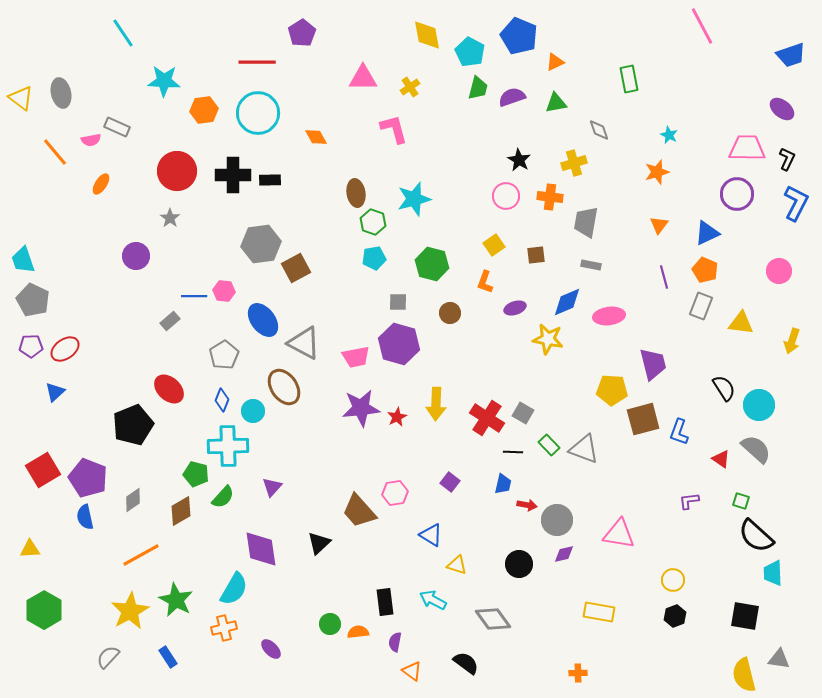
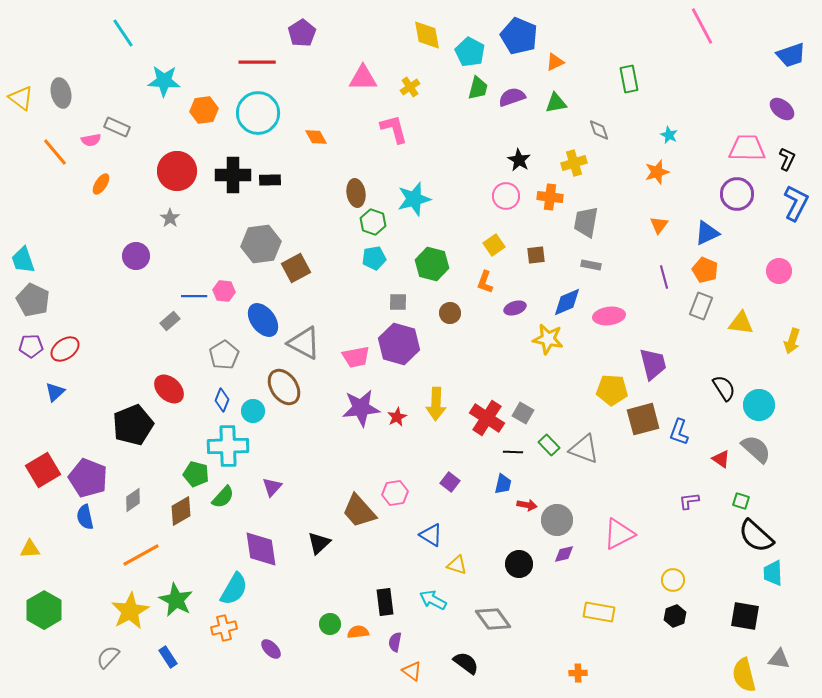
pink triangle at (619, 534): rotated 36 degrees counterclockwise
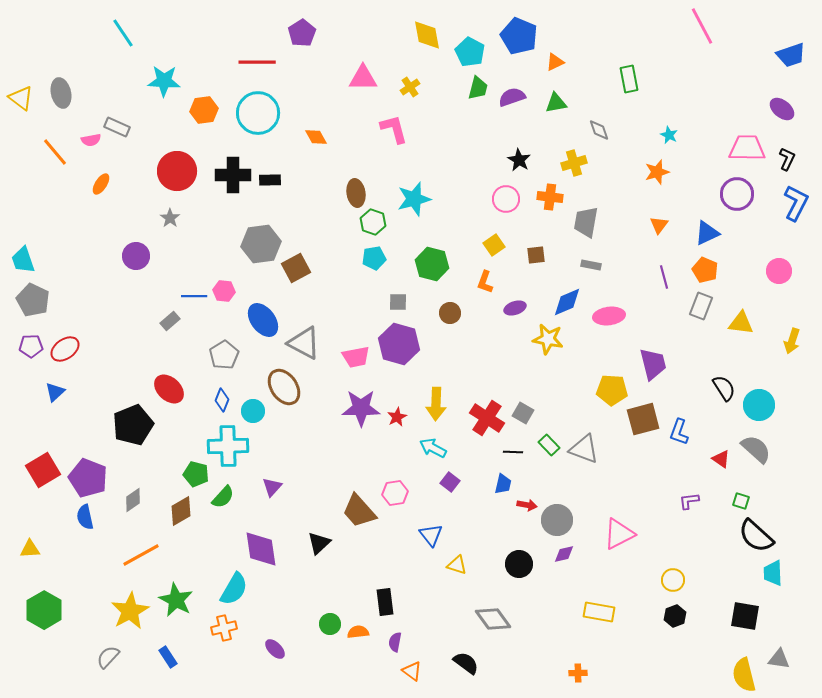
pink circle at (506, 196): moved 3 px down
purple star at (361, 408): rotated 6 degrees clockwise
blue triangle at (431, 535): rotated 20 degrees clockwise
cyan arrow at (433, 600): moved 152 px up
purple ellipse at (271, 649): moved 4 px right
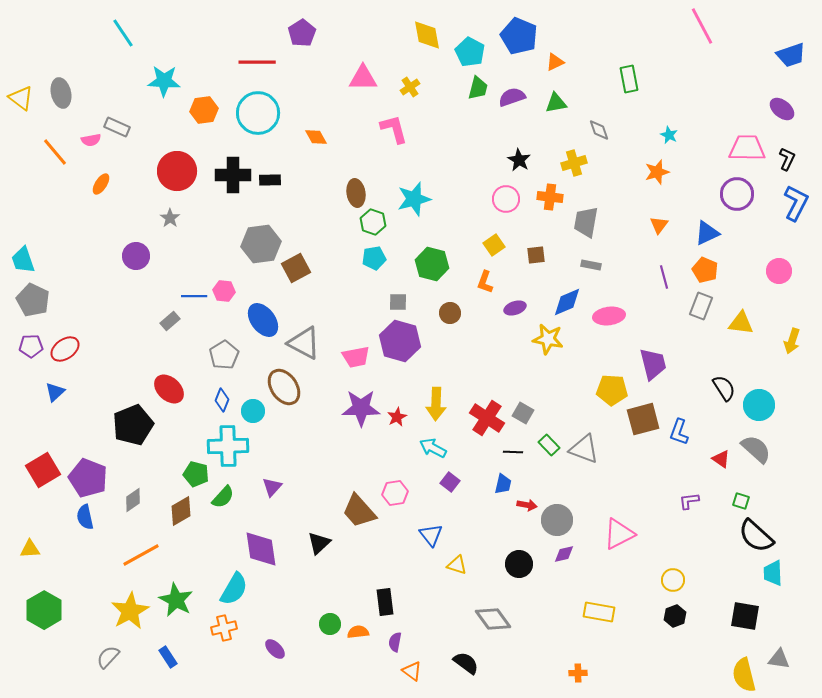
purple hexagon at (399, 344): moved 1 px right, 3 px up
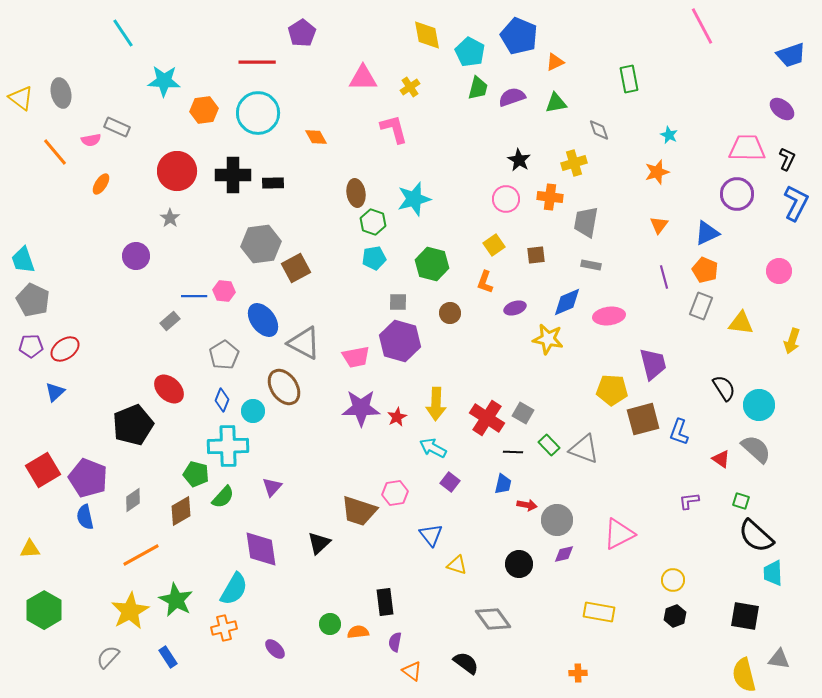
black rectangle at (270, 180): moved 3 px right, 3 px down
brown trapezoid at (359, 511): rotated 30 degrees counterclockwise
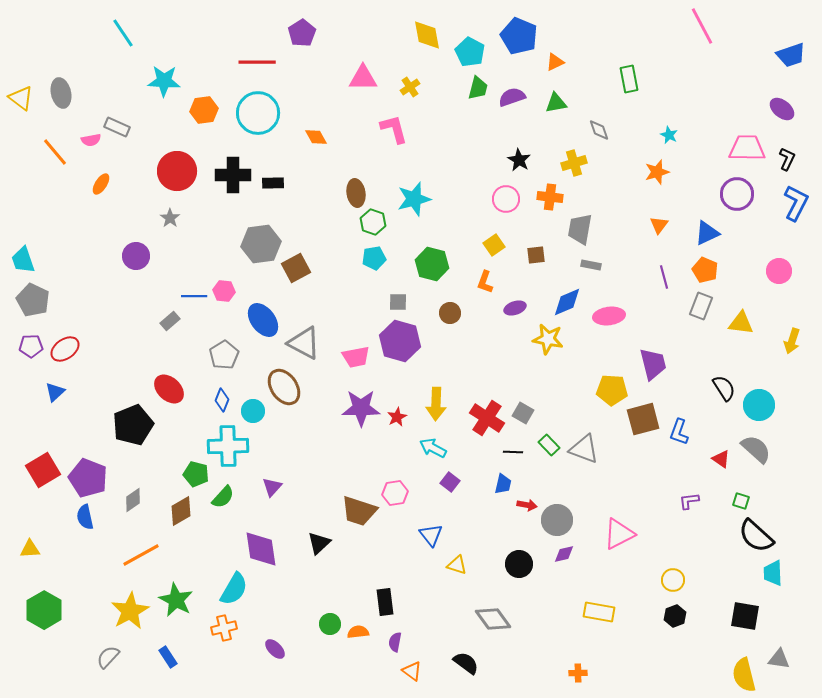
gray trapezoid at (586, 222): moved 6 px left, 7 px down
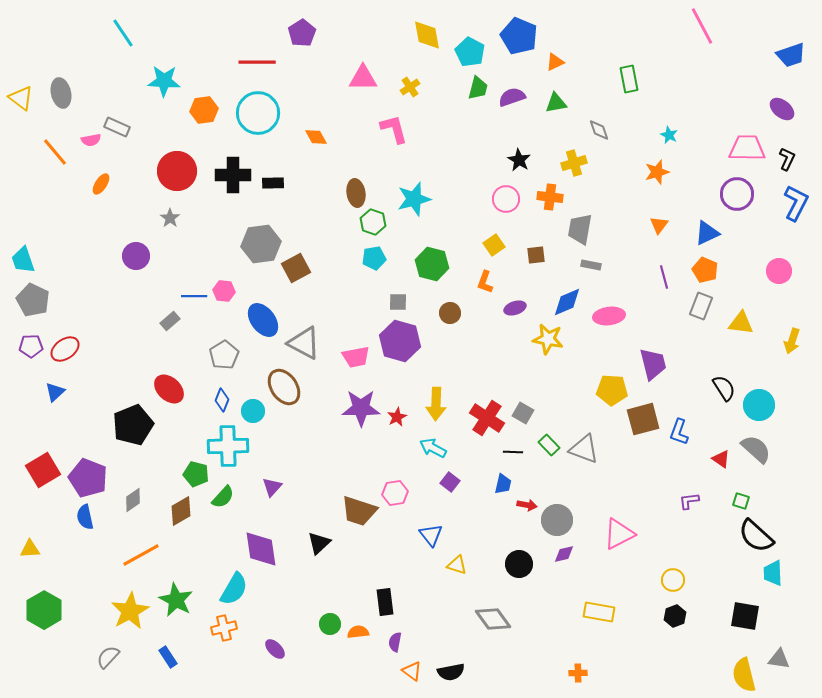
black semicircle at (466, 663): moved 15 px left, 9 px down; rotated 132 degrees clockwise
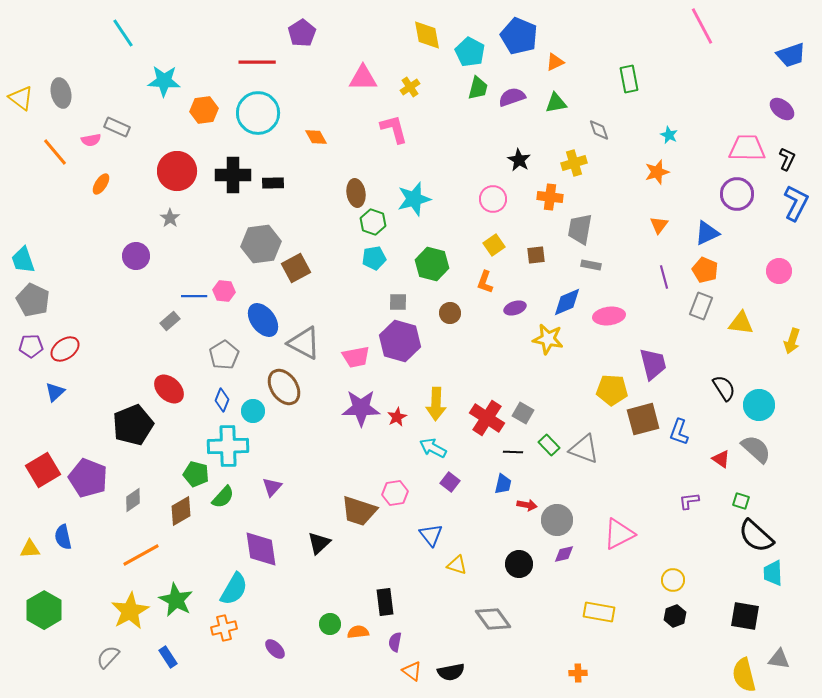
pink circle at (506, 199): moved 13 px left
blue semicircle at (85, 517): moved 22 px left, 20 px down
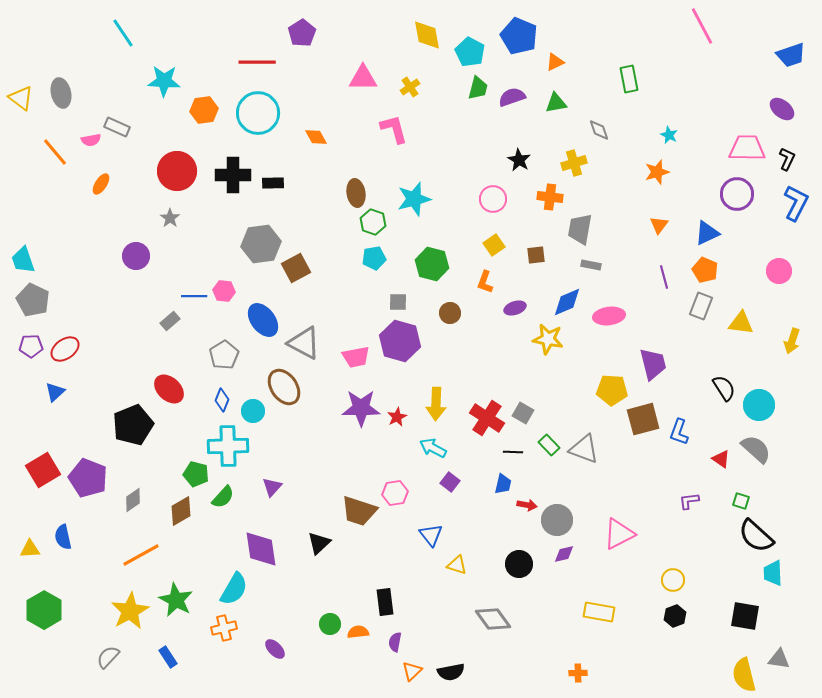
orange triangle at (412, 671): rotated 40 degrees clockwise
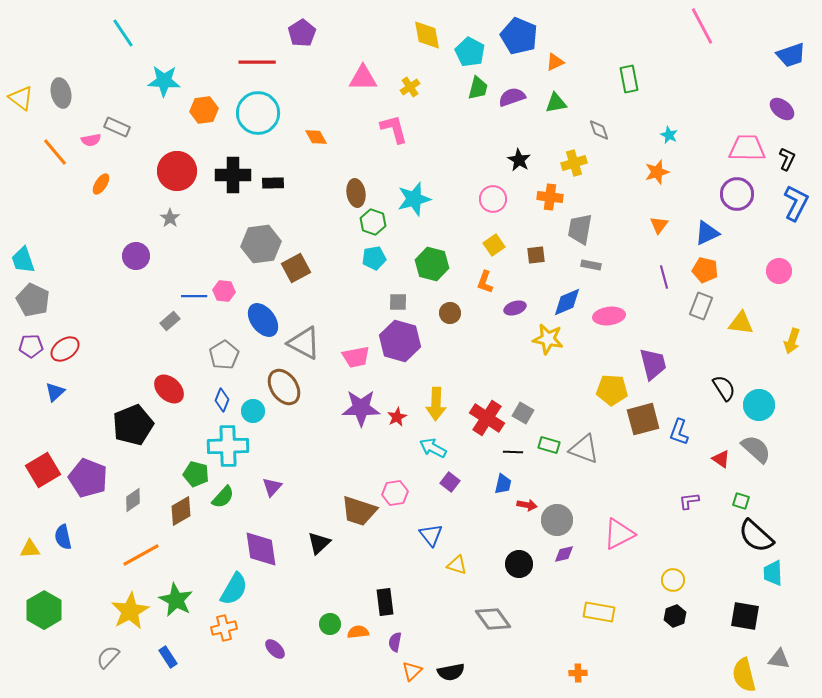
orange pentagon at (705, 270): rotated 10 degrees counterclockwise
green rectangle at (549, 445): rotated 30 degrees counterclockwise
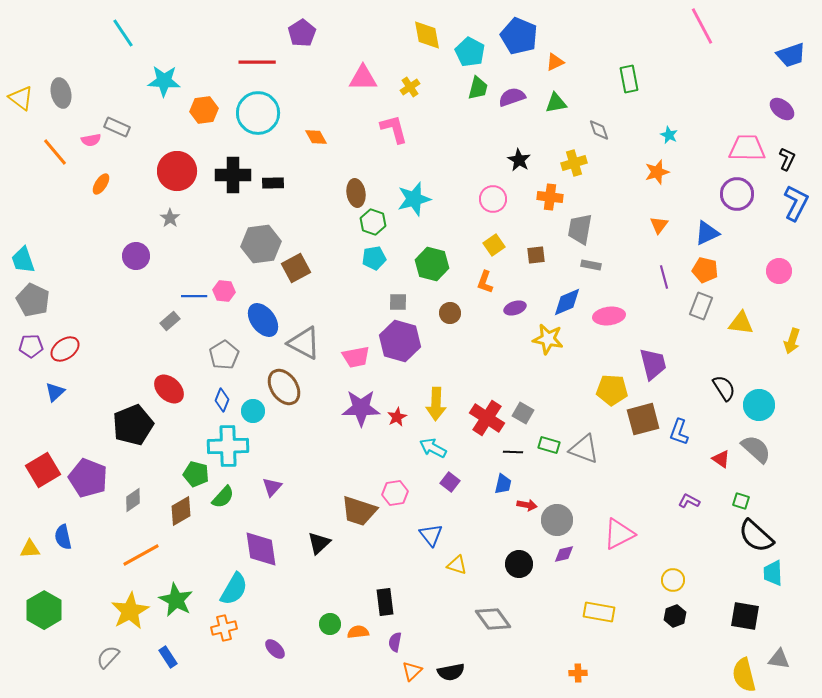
purple L-shape at (689, 501): rotated 35 degrees clockwise
